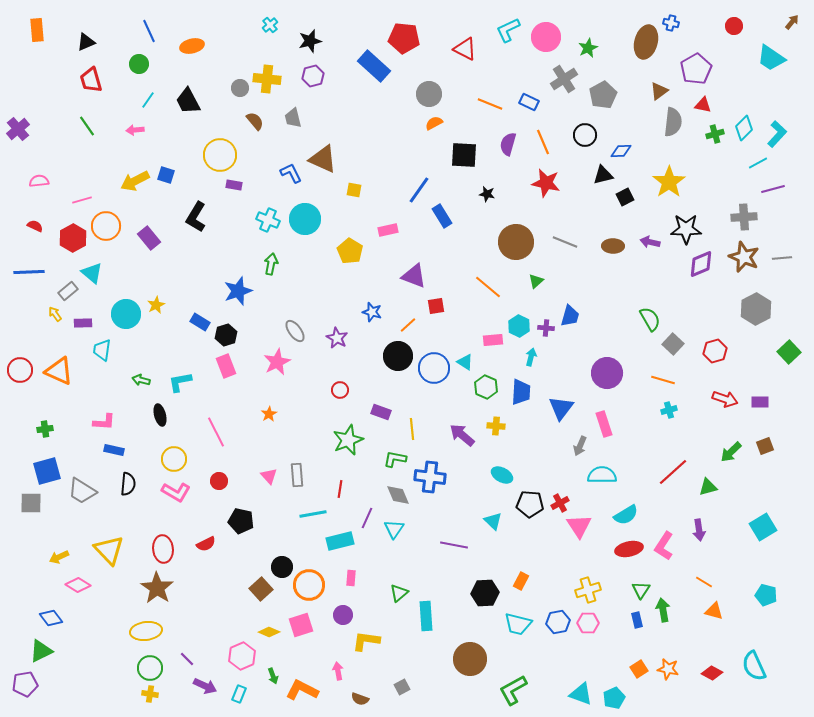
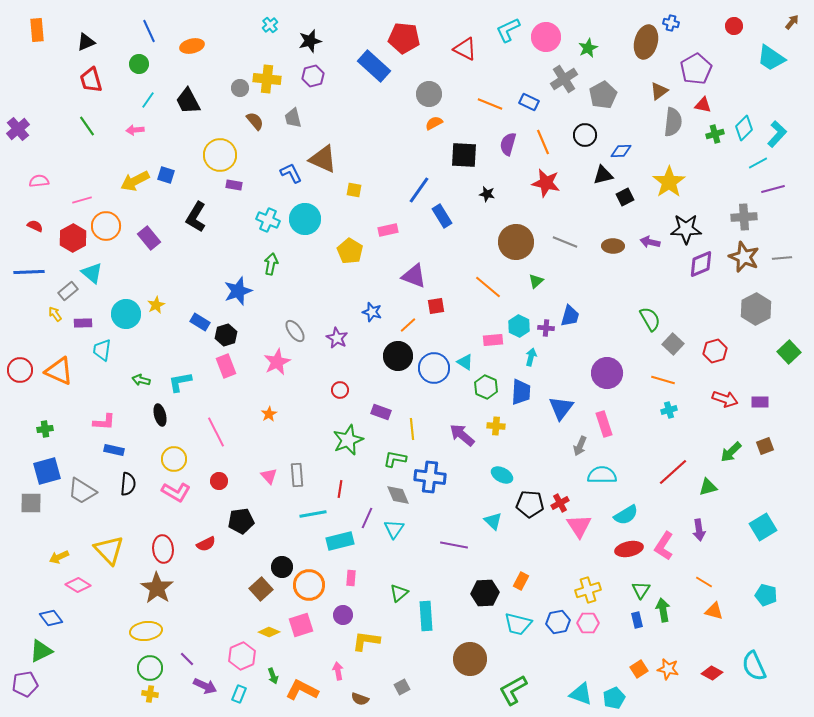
black pentagon at (241, 521): rotated 20 degrees counterclockwise
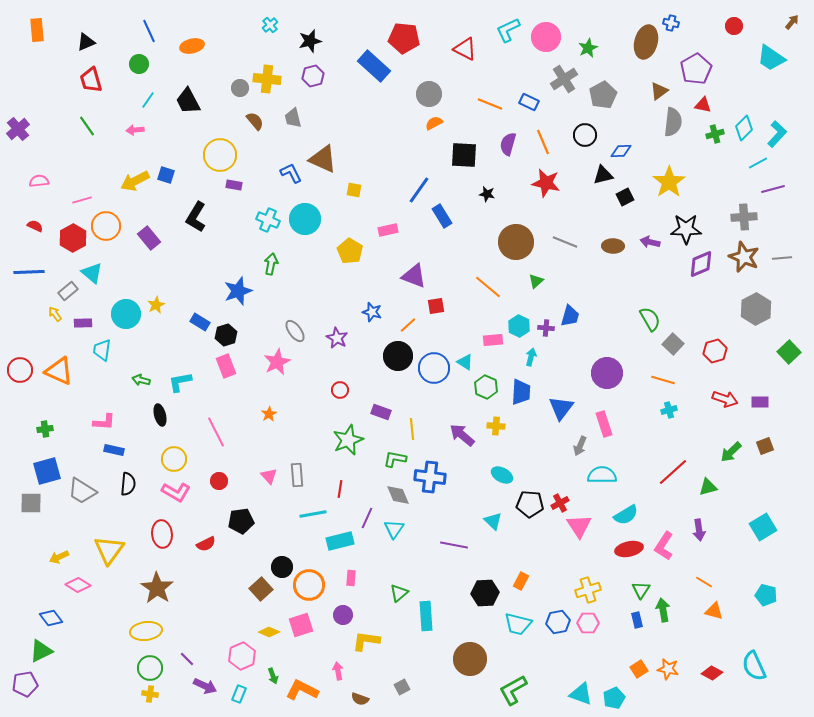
red ellipse at (163, 549): moved 1 px left, 15 px up
yellow triangle at (109, 550): rotated 20 degrees clockwise
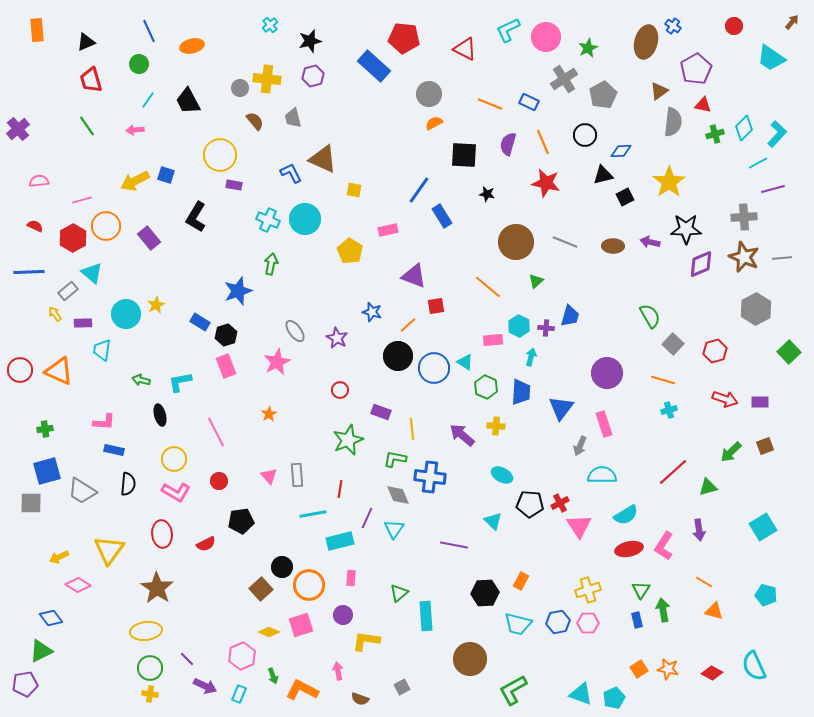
blue cross at (671, 23): moved 2 px right, 3 px down; rotated 21 degrees clockwise
green semicircle at (650, 319): moved 3 px up
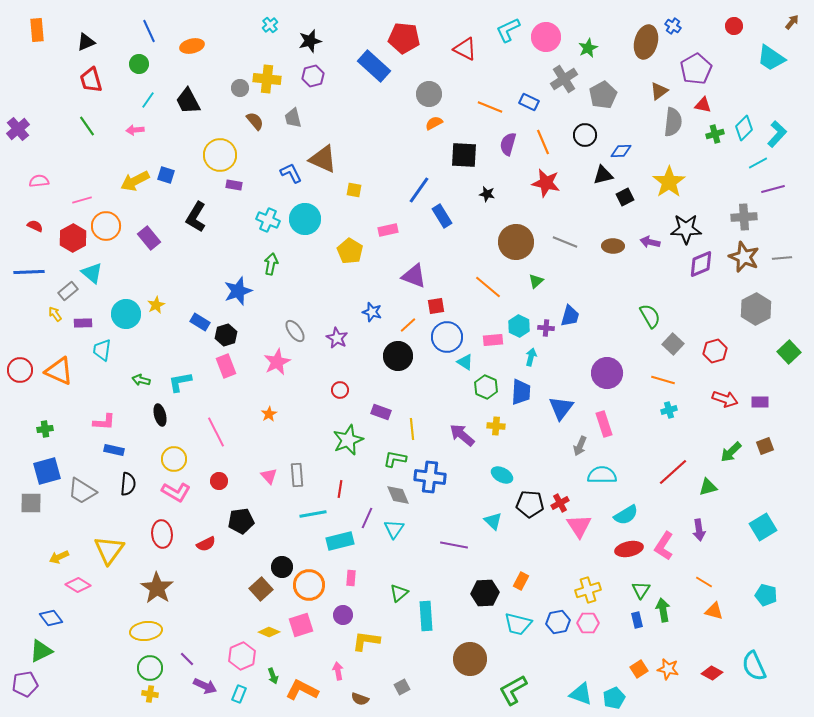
orange line at (490, 104): moved 3 px down
blue circle at (434, 368): moved 13 px right, 31 px up
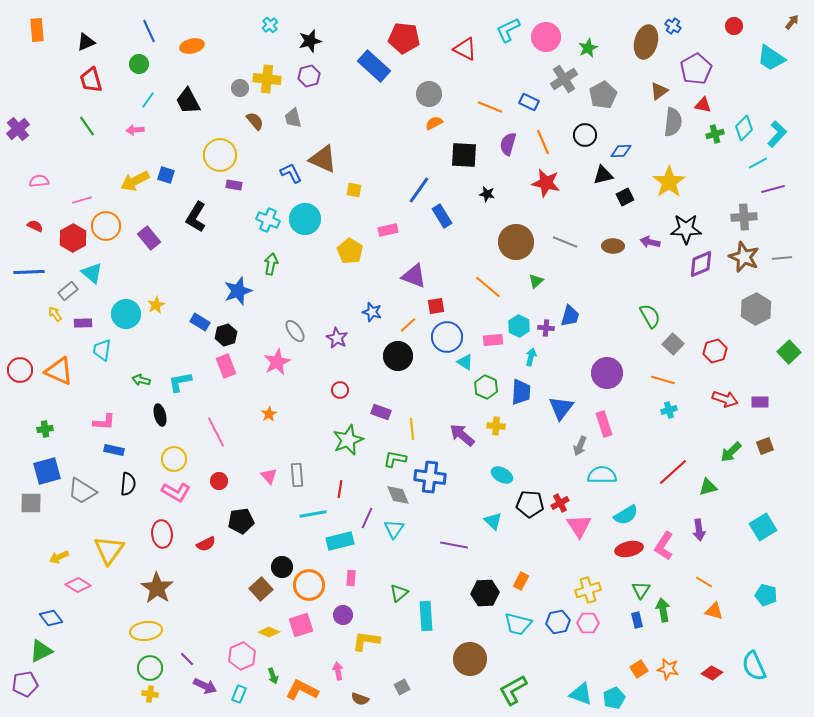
purple hexagon at (313, 76): moved 4 px left
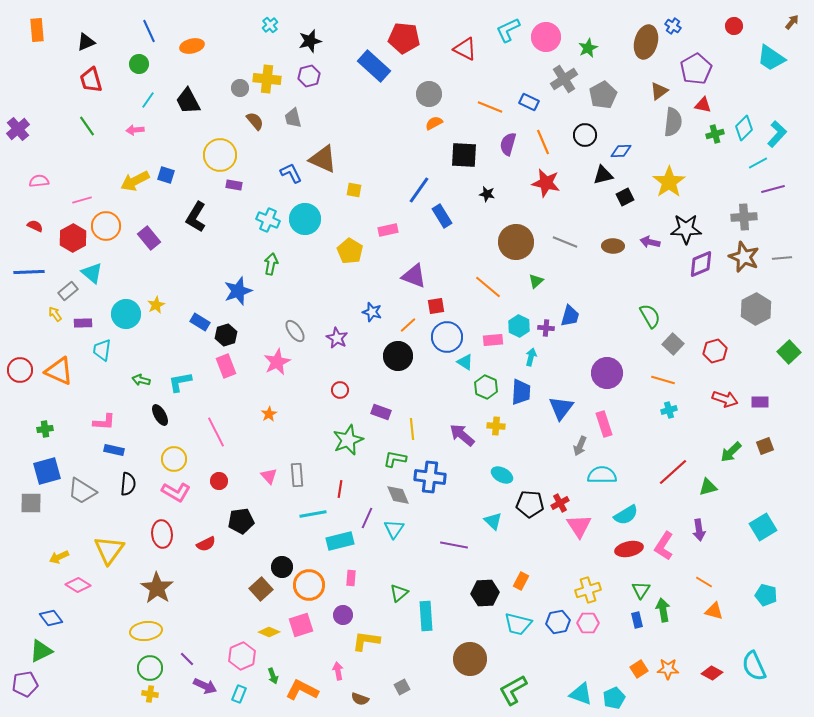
black ellipse at (160, 415): rotated 15 degrees counterclockwise
orange star at (668, 669): rotated 10 degrees counterclockwise
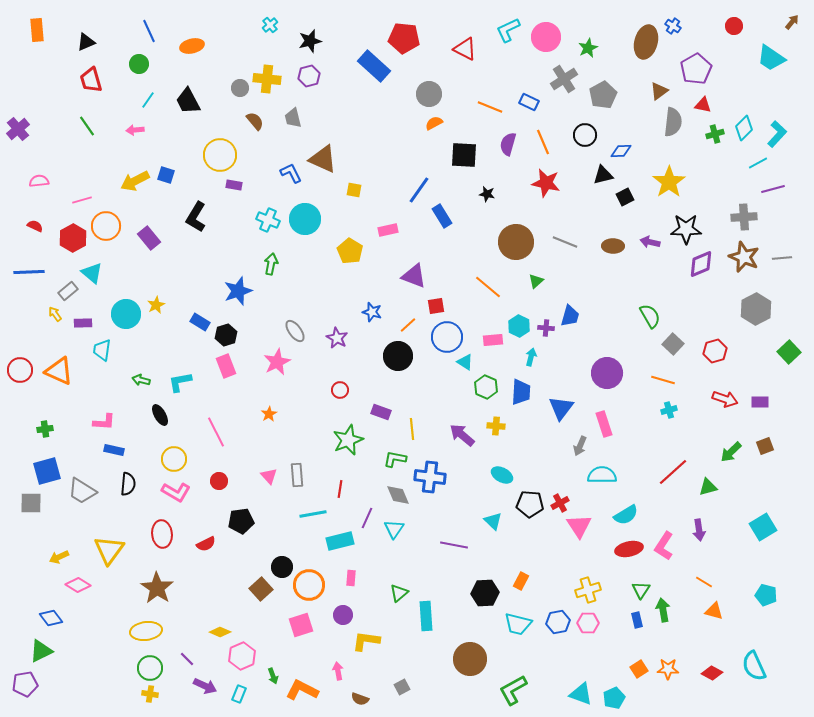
yellow diamond at (269, 632): moved 49 px left
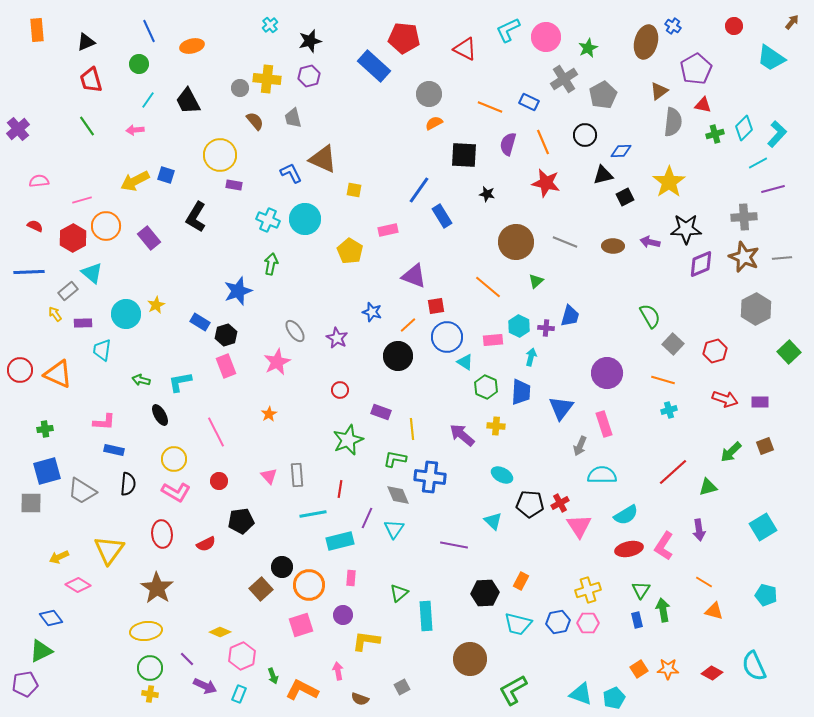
orange triangle at (59, 371): moved 1 px left, 3 px down
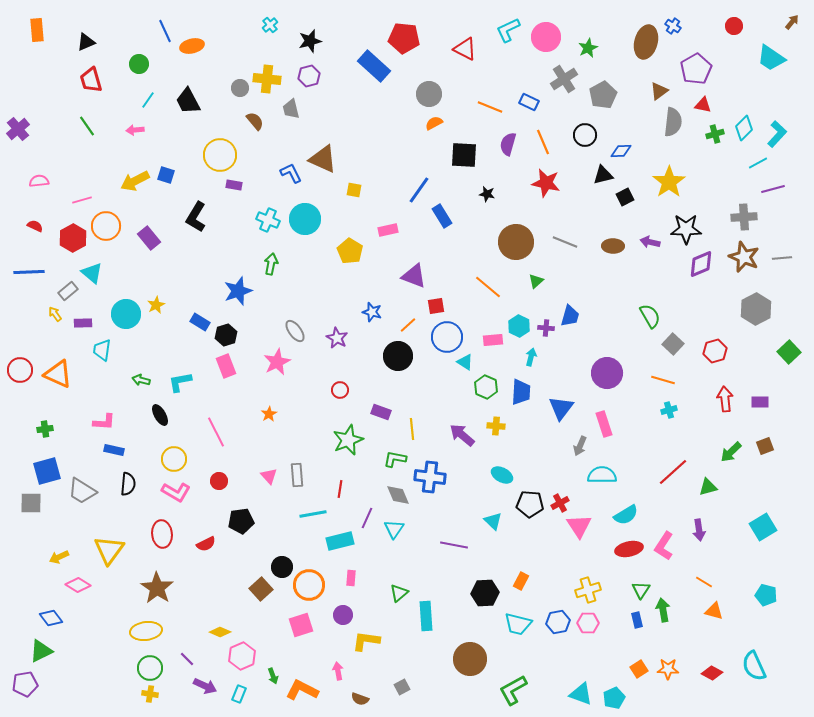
blue line at (149, 31): moved 16 px right
gray trapezoid at (293, 118): moved 2 px left, 9 px up
red arrow at (725, 399): rotated 115 degrees counterclockwise
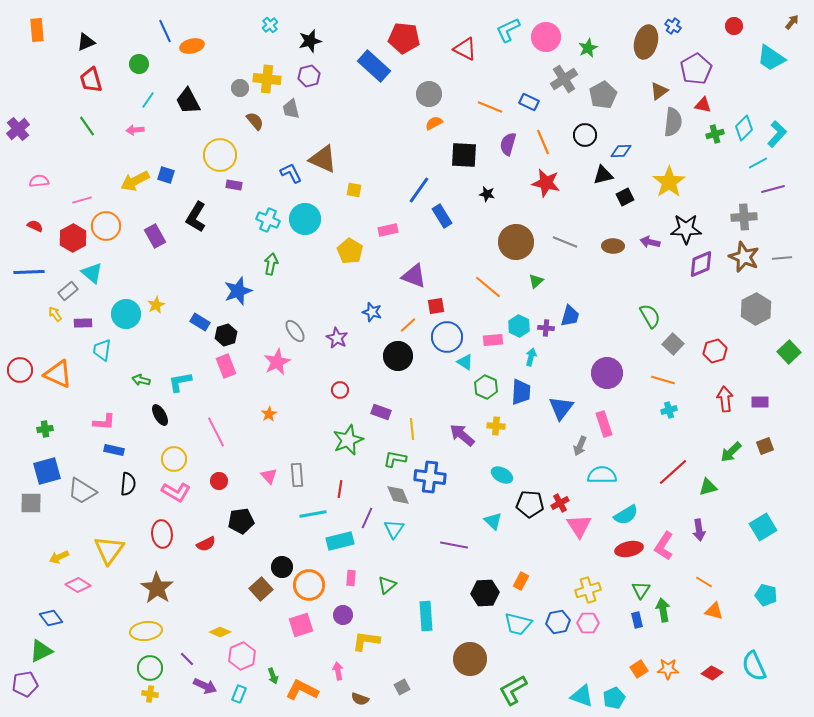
purple rectangle at (149, 238): moved 6 px right, 2 px up; rotated 10 degrees clockwise
green triangle at (399, 593): moved 12 px left, 8 px up
cyan triangle at (581, 694): moved 1 px right, 2 px down
